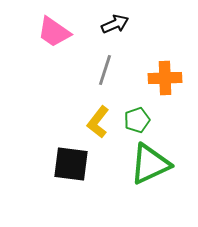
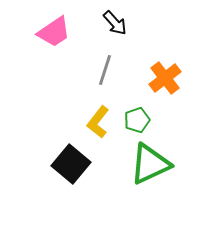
black arrow: moved 1 px up; rotated 72 degrees clockwise
pink trapezoid: rotated 69 degrees counterclockwise
orange cross: rotated 36 degrees counterclockwise
black square: rotated 33 degrees clockwise
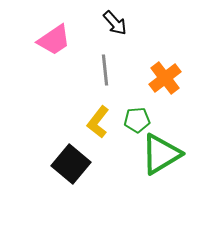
pink trapezoid: moved 8 px down
gray line: rotated 24 degrees counterclockwise
green pentagon: rotated 15 degrees clockwise
green triangle: moved 11 px right, 10 px up; rotated 6 degrees counterclockwise
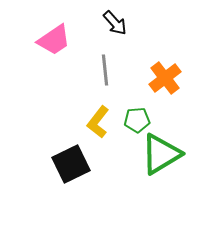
black square: rotated 24 degrees clockwise
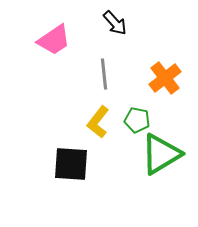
gray line: moved 1 px left, 4 px down
green pentagon: rotated 15 degrees clockwise
black square: rotated 30 degrees clockwise
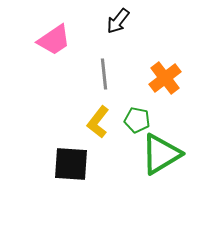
black arrow: moved 3 px right, 2 px up; rotated 80 degrees clockwise
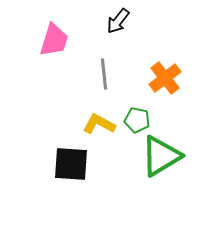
pink trapezoid: rotated 39 degrees counterclockwise
yellow L-shape: moved 1 px right, 2 px down; rotated 80 degrees clockwise
green triangle: moved 2 px down
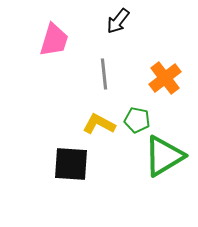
green triangle: moved 3 px right
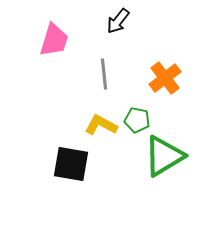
yellow L-shape: moved 2 px right, 1 px down
black square: rotated 6 degrees clockwise
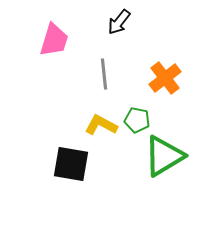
black arrow: moved 1 px right, 1 px down
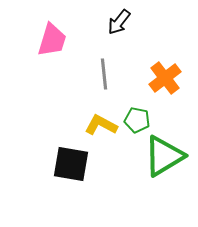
pink trapezoid: moved 2 px left
